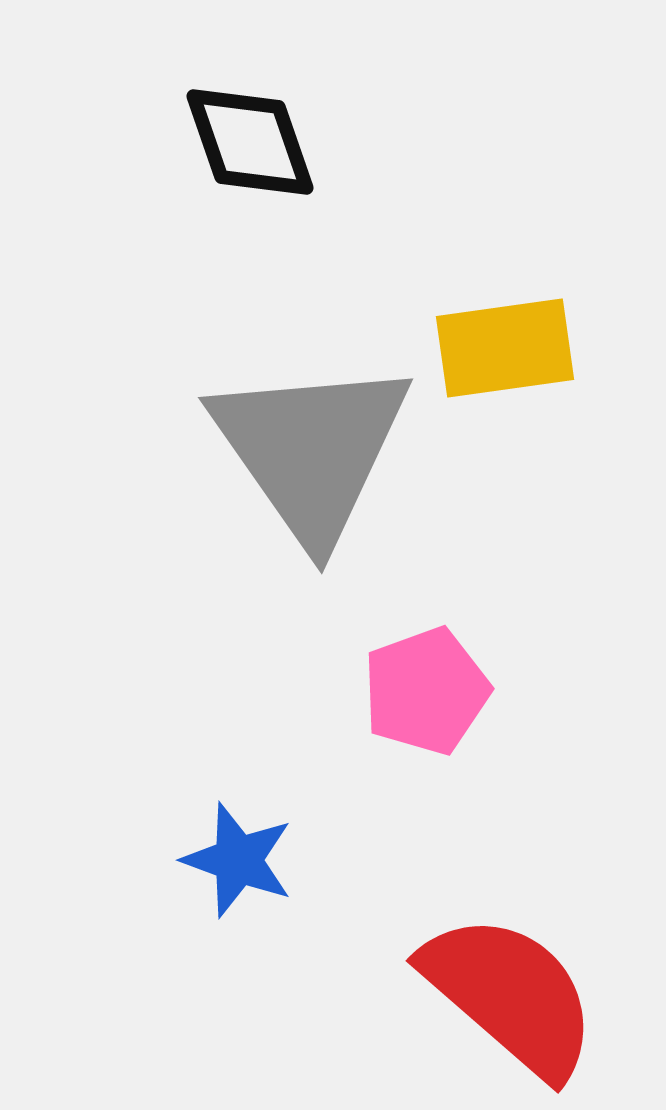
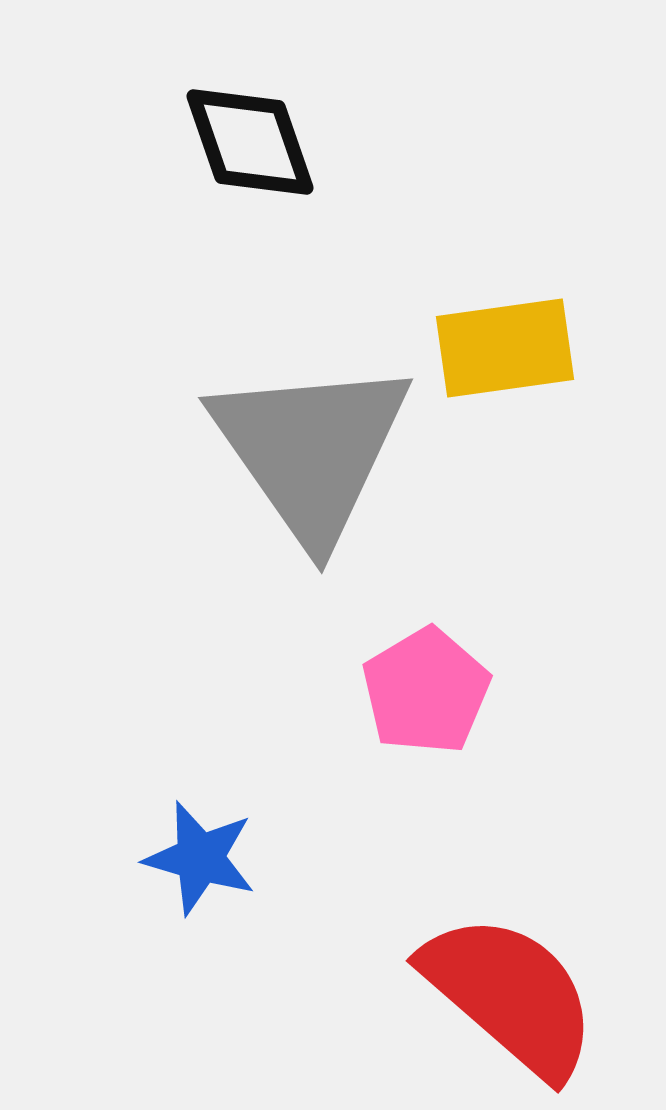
pink pentagon: rotated 11 degrees counterclockwise
blue star: moved 38 px left, 2 px up; rotated 4 degrees counterclockwise
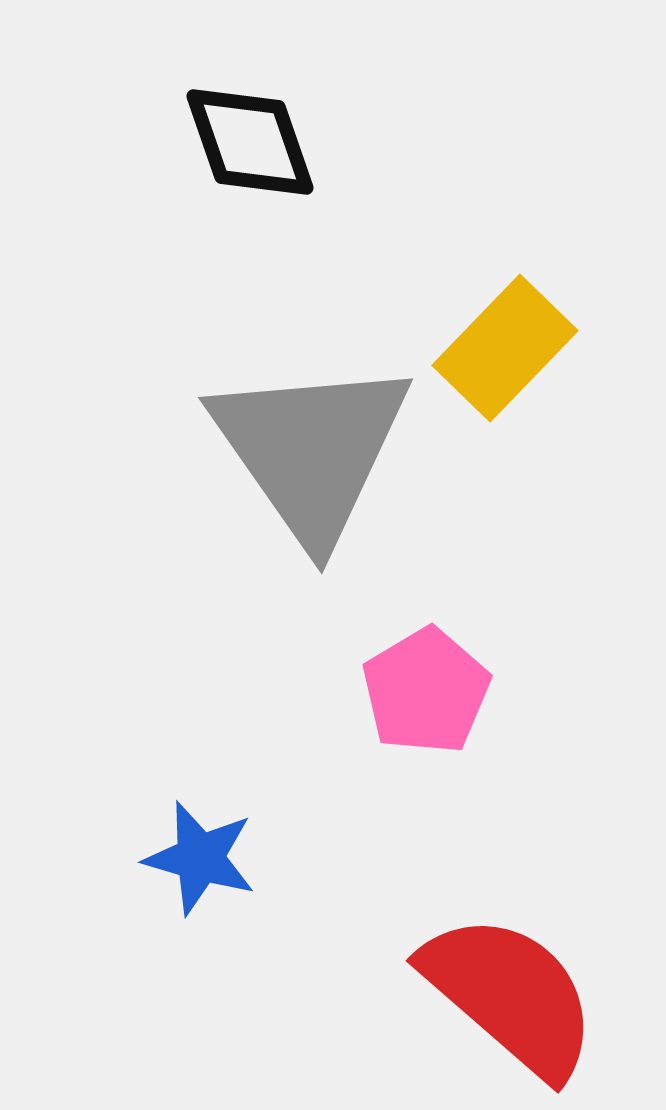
yellow rectangle: rotated 38 degrees counterclockwise
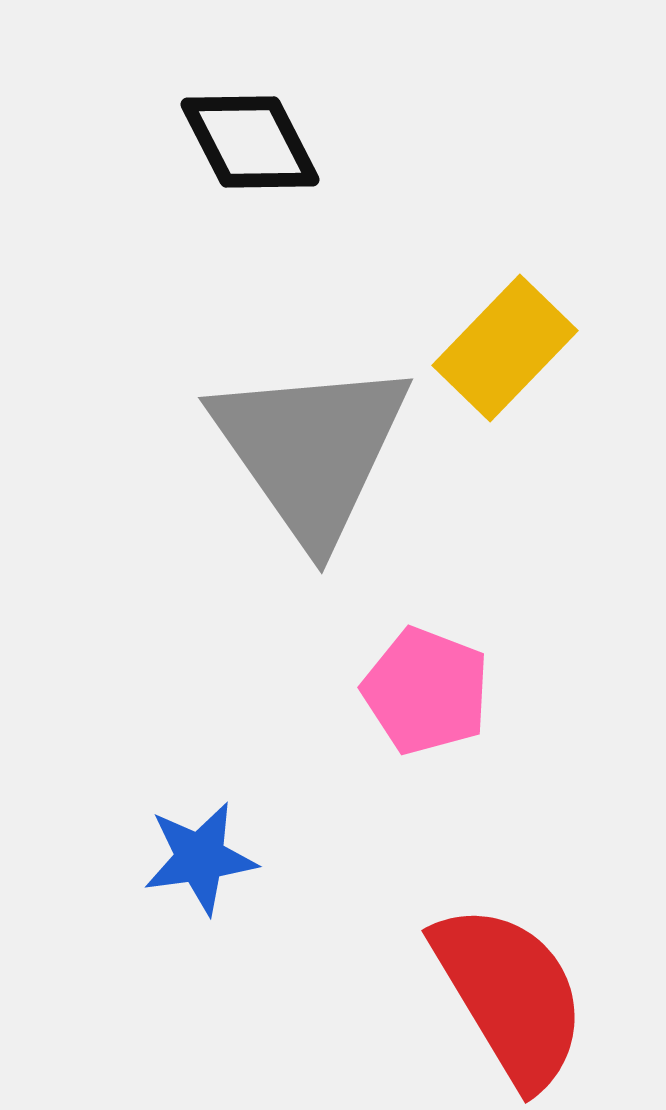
black diamond: rotated 8 degrees counterclockwise
pink pentagon: rotated 20 degrees counterclockwise
blue star: rotated 24 degrees counterclockwise
red semicircle: rotated 18 degrees clockwise
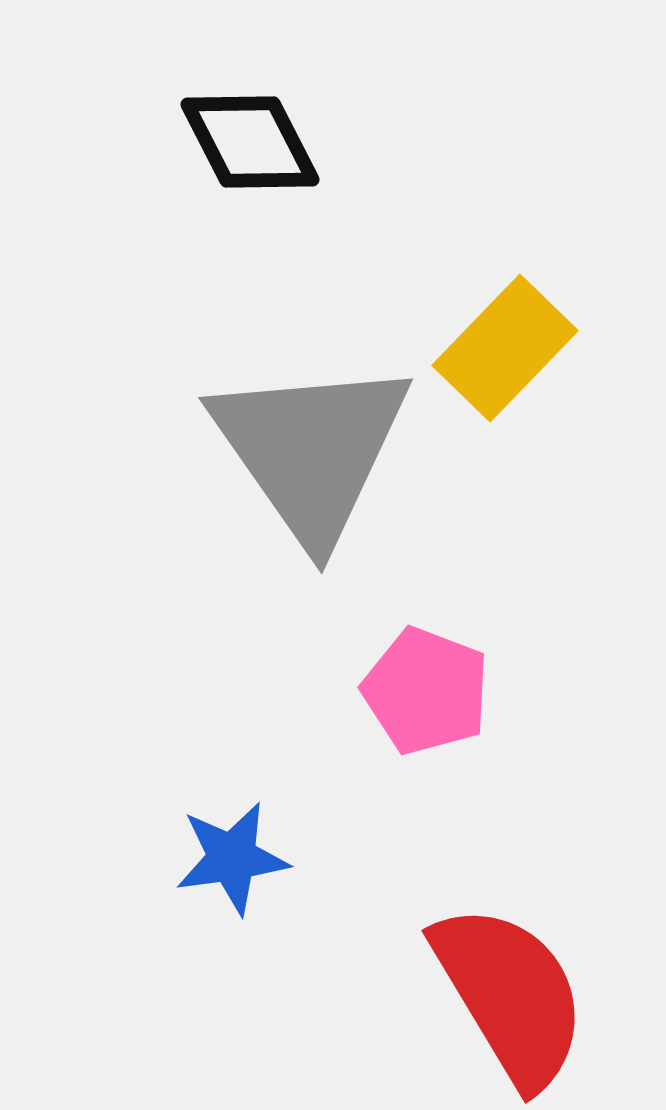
blue star: moved 32 px right
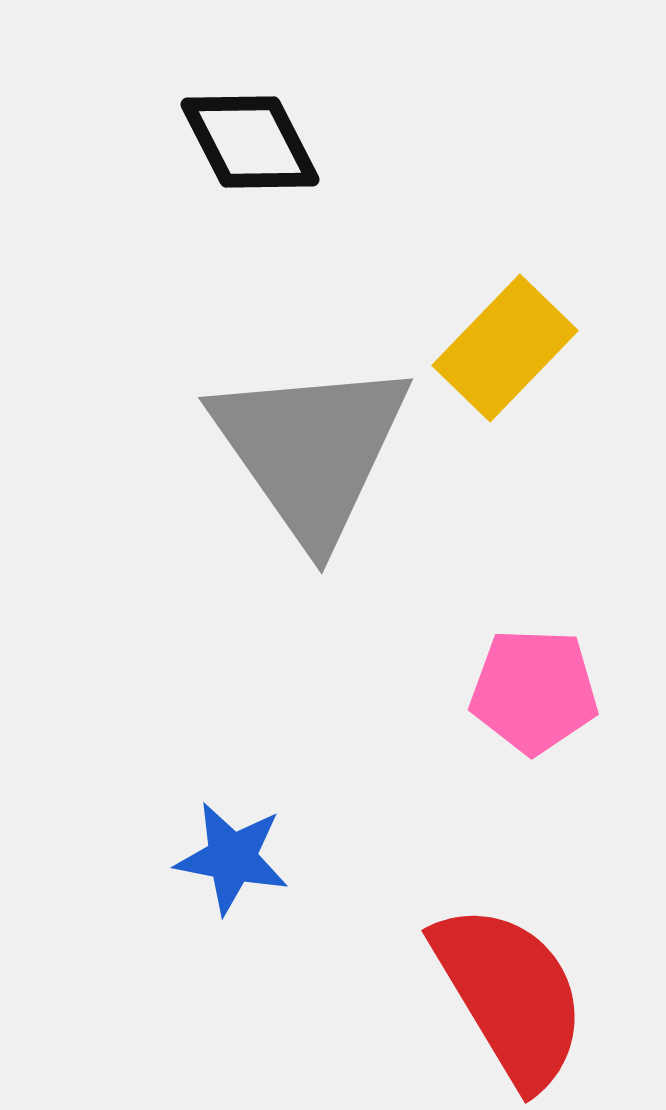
pink pentagon: moved 108 px right; rotated 19 degrees counterclockwise
blue star: rotated 19 degrees clockwise
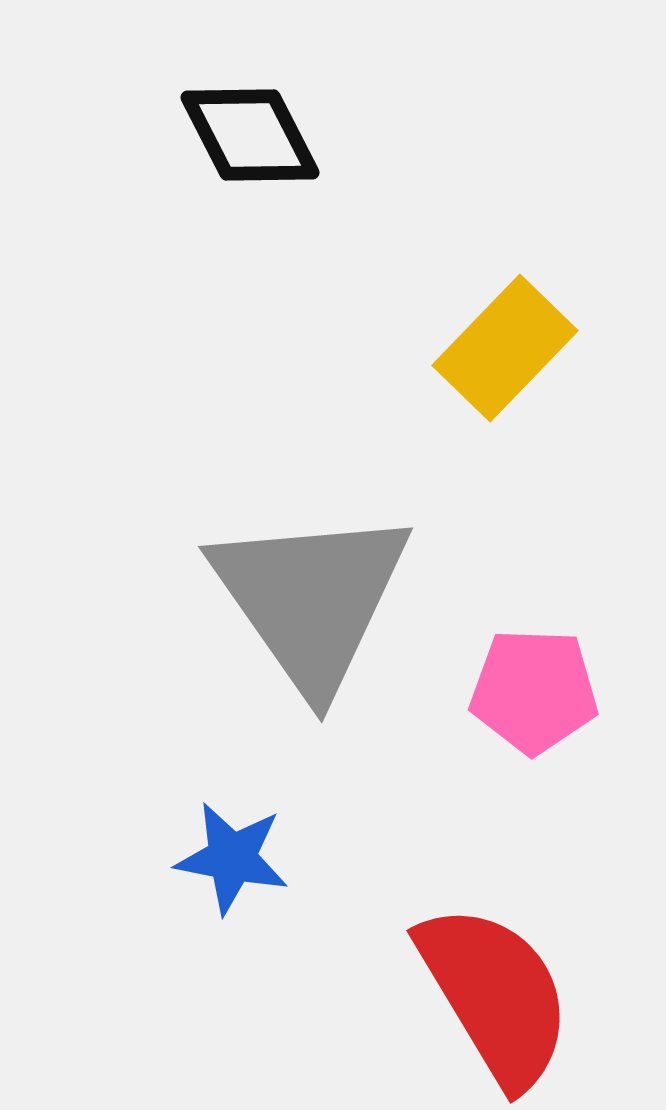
black diamond: moved 7 px up
gray triangle: moved 149 px down
red semicircle: moved 15 px left
